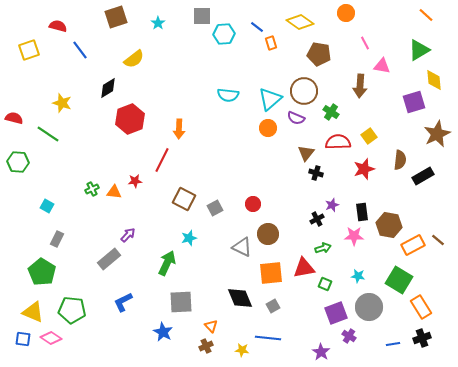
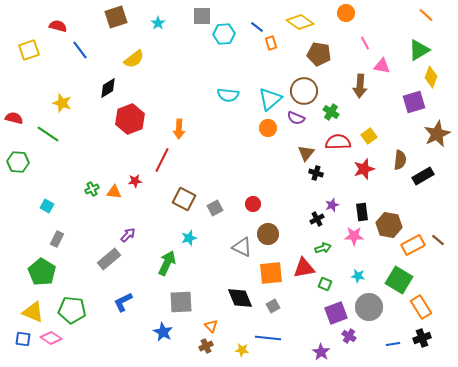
yellow diamond at (434, 80): moved 3 px left, 3 px up; rotated 25 degrees clockwise
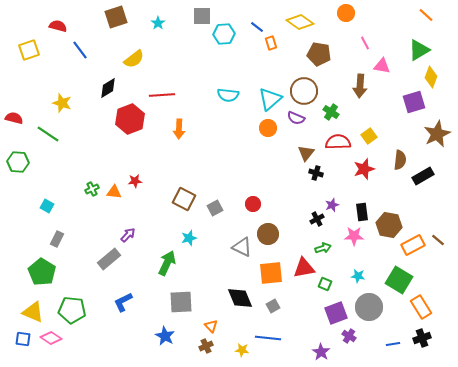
red line at (162, 160): moved 65 px up; rotated 60 degrees clockwise
blue star at (163, 332): moved 2 px right, 4 px down
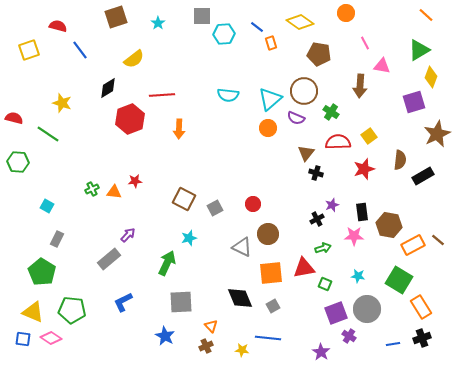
gray circle at (369, 307): moved 2 px left, 2 px down
